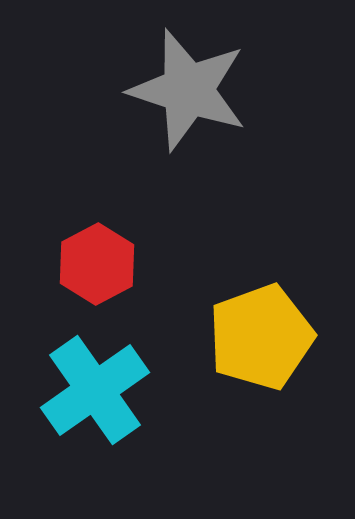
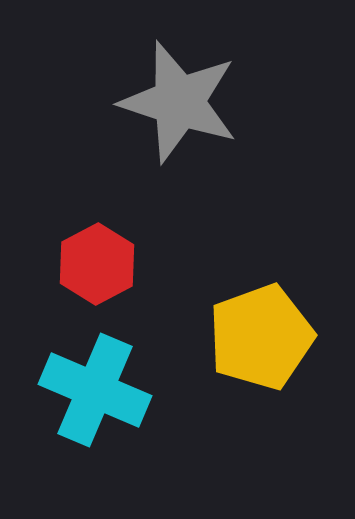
gray star: moved 9 px left, 12 px down
cyan cross: rotated 32 degrees counterclockwise
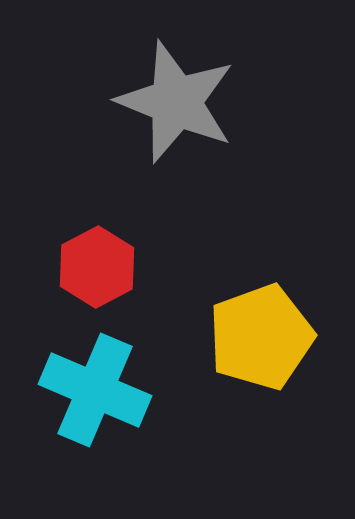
gray star: moved 3 px left; rotated 4 degrees clockwise
red hexagon: moved 3 px down
